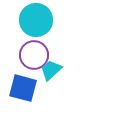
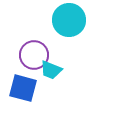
cyan circle: moved 33 px right
cyan trapezoid: rotated 115 degrees counterclockwise
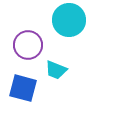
purple circle: moved 6 px left, 10 px up
cyan trapezoid: moved 5 px right
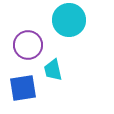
cyan trapezoid: moved 3 px left; rotated 55 degrees clockwise
blue square: rotated 24 degrees counterclockwise
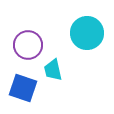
cyan circle: moved 18 px right, 13 px down
blue square: rotated 28 degrees clockwise
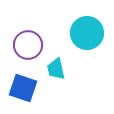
cyan trapezoid: moved 3 px right, 1 px up
